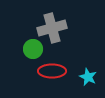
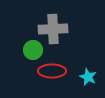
gray cross: moved 1 px right, 1 px down; rotated 12 degrees clockwise
green circle: moved 1 px down
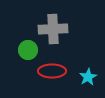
green circle: moved 5 px left
cyan star: rotated 18 degrees clockwise
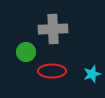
green circle: moved 2 px left, 2 px down
cyan star: moved 4 px right, 3 px up; rotated 12 degrees clockwise
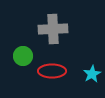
green circle: moved 3 px left, 4 px down
cyan star: rotated 12 degrees counterclockwise
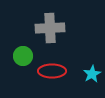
gray cross: moved 3 px left, 1 px up
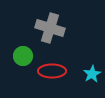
gray cross: rotated 20 degrees clockwise
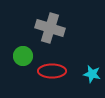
cyan star: rotated 30 degrees counterclockwise
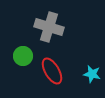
gray cross: moved 1 px left, 1 px up
red ellipse: rotated 60 degrees clockwise
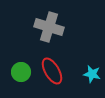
green circle: moved 2 px left, 16 px down
